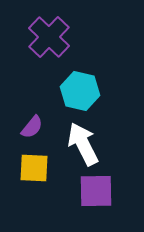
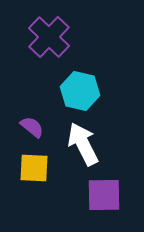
purple semicircle: rotated 90 degrees counterclockwise
purple square: moved 8 px right, 4 px down
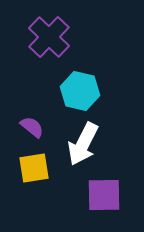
white arrow: rotated 126 degrees counterclockwise
yellow square: rotated 12 degrees counterclockwise
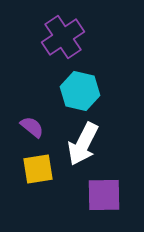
purple cross: moved 14 px right; rotated 12 degrees clockwise
yellow square: moved 4 px right, 1 px down
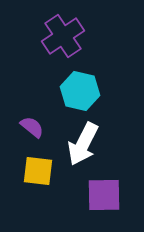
purple cross: moved 1 px up
yellow square: moved 2 px down; rotated 16 degrees clockwise
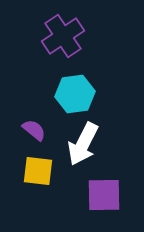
cyan hexagon: moved 5 px left, 3 px down; rotated 21 degrees counterclockwise
purple semicircle: moved 2 px right, 3 px down
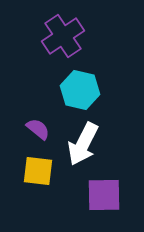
cyan hexagon: moved 5 px right, 4 px up; rotated 21 degrees clockwise
purple semicircle: moved 4 px right, 1 px up
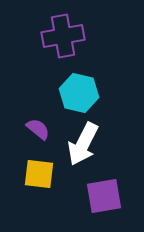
purple cross: rotated 24 degrees clockwise
cyan hexagon: moved 1 px left, 3 px down
yellow square: moved 1 px right, 3 px down
purple square: moved 1 px down; rotated 9 degrees counterclockwise
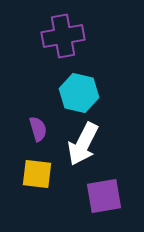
purple semicircle: rotated 35 degrees clockwise
yellow square: moved 2 px left
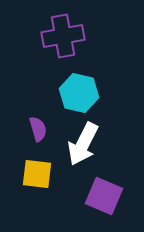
purple square: rotated 33 degrees clockwise
